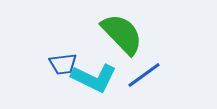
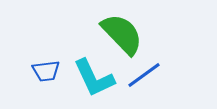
blue trapezoid: moved 17 px left, 7 px down
cyan L-shape: rotated 39 degrees clockwise
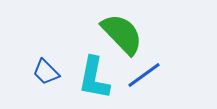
blue trapezoid: moved 1 px down; rotated 52 degrees clockwise
cyan L-shape: rotated 36 degrees clockwise
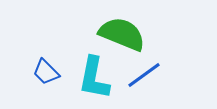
green semicircle: rotated 24 degrees counterclockwise
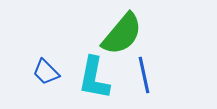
green semicircle: rotated 108 degrees clockwise
blue line: rotated 66 degrees counterclockwise
